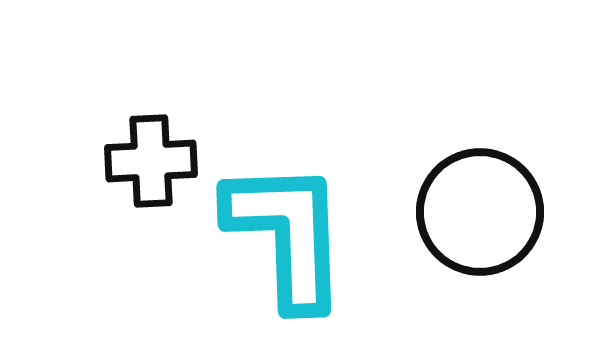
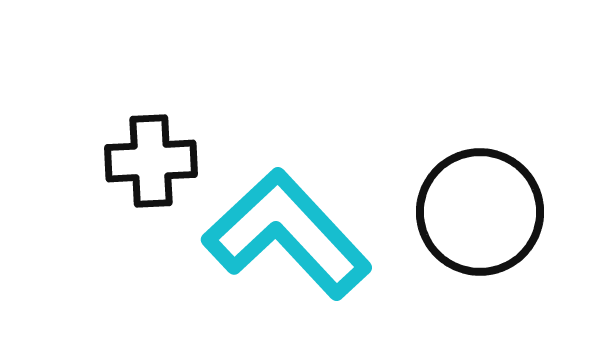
cyan L-shape: rotated 41 degrees counterclockwise
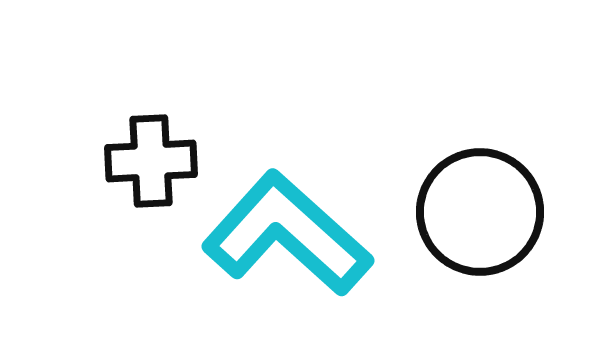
cyan L-shape: rotated 5 degrees counterclockwise
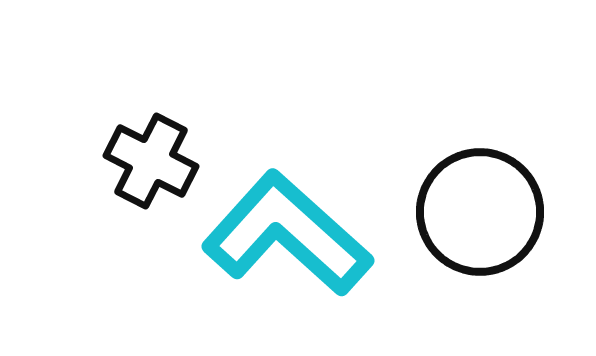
black cross: rotated 30 degrees clockwise
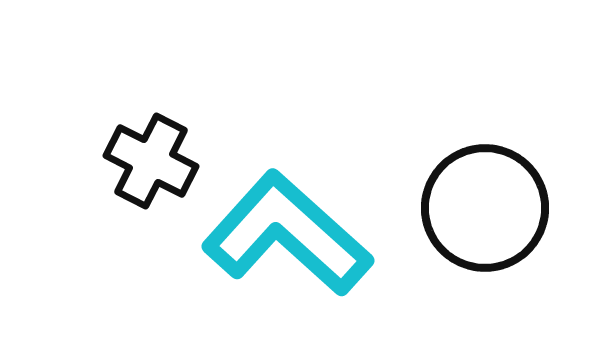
black circle: moved 5 px right, 4 px up
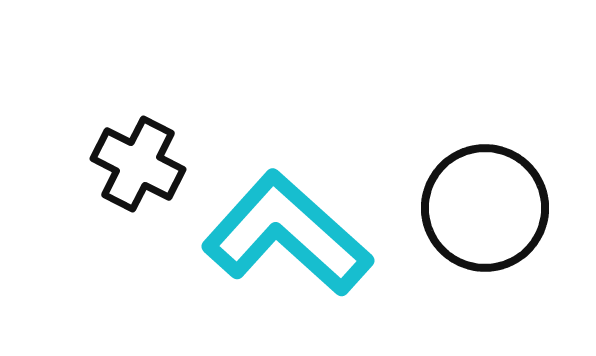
black cross: moved 13 px left, 3 px down
